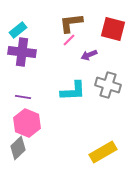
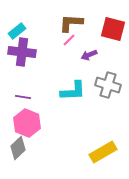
brown L-shape: rotated 10 degrees clockwise
cyan rectangle: moved 1 px left, 1 px down
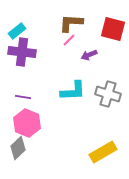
gray cross: moved 9 px down
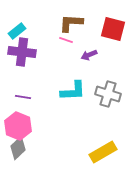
pink line: moved 3 px left; rotated 64 degrees clockwise
pink hexagon: moved 9 px left, 3 px down
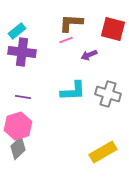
pink line: rotated 40 degrees counterclockwise
pink hexagon: rotated 20 degrees clockwise
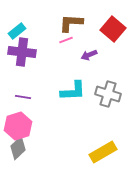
red square: rotated 25 degrees clockwise
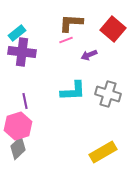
cyan rectangle: moved 2 px down
purple line: moved 2 px right, 4 px down; rotated 70 degrees clockwise
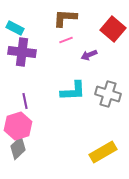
brown L-shape: moved 6 px left, 5 px up
cyan rectangle: moved 2 px left, 5 px up; rotated 66 degrees clockwise
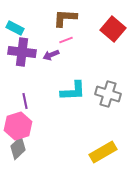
purple arrow: moved 38 px left
